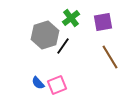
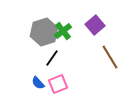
green cross: moved 8 px left, 13 px down
purple square: moved 8 px left, 3 px down; rotated 30 degrees counterclockwise
gray hexagon: moved 1 px left, 3 px up
black line: moved 11 px left, 12 px down
pink square: moved 1 px right, 1 px up
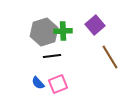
green cross: rotated 36 degrees clockwise
black line: moved 2 px up; rotated 48 degrees clockwise
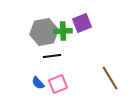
purple square: moved 13 px left, 2 px up; rotated 18 degrees clockwise
gray hexagon: rotated 8 degrees clockwise
brown line: moved 21 px down
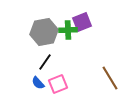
purple square: moved 1 px up
green cross: moved 5 px right, 1 px up
black line: moved 7 px left, 6 px down; rotated 48 degrees counterclockwise
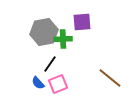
purple square: rotated 18 degrees clockwise
green cross: moved 5 px left, 9 px down
black line: moved 5 px right, 2 px down
brown line: rotated 20 degrees counterclockwise
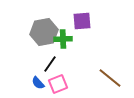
purple square: moved 1 px up
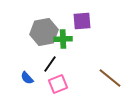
blue semicircle: moved 11 px left, 5 px up
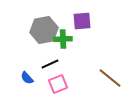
gray hexagon: moved 2 px up
black line: rotated 30 degrees clockwise
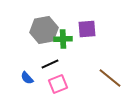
purple square: moved 5 px right, 8 px down
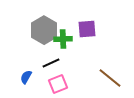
gray hexagon: rotated 20 degrees counterclockwise
black line: moved 1 px right, 1 px up
blue semicircle: moved 1 px left, 1 px up; rotated 72 degrees clockwise
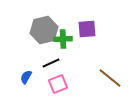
gray hexagon: rotated 16 degrees clockwise
